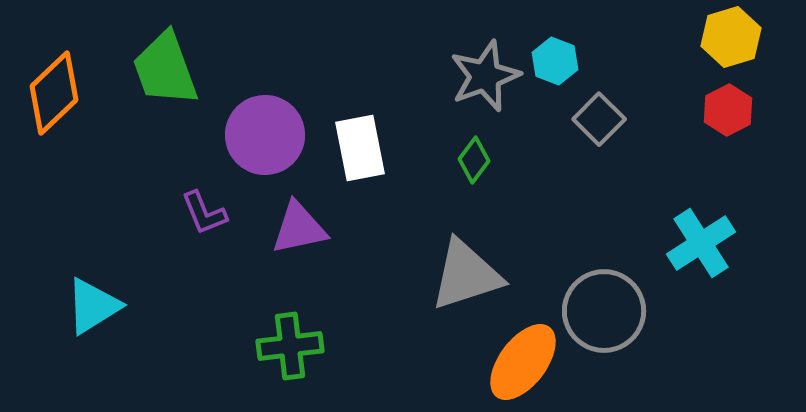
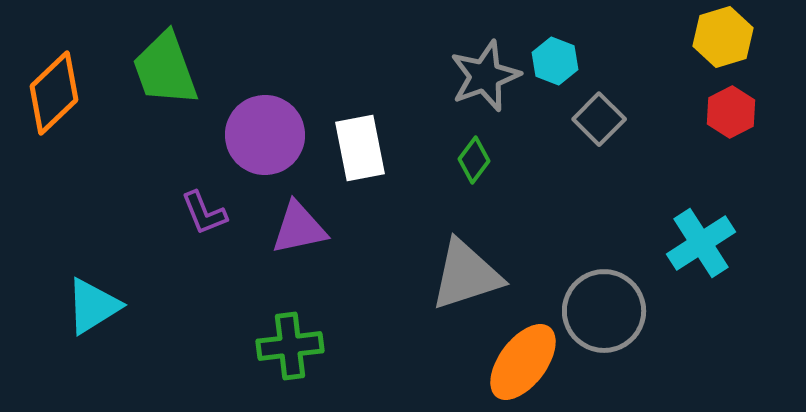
yellow hexagon: moved 8 px left
red hexagon: moved 3 px right, 2 px down
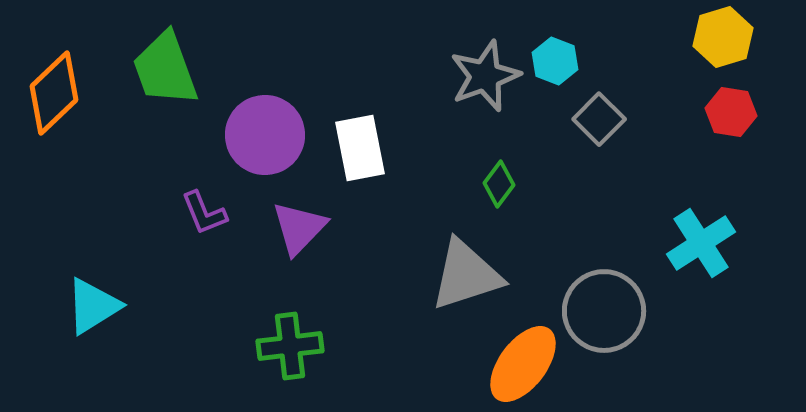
red hexagon: rotated 24 degrees counterclockwise
green diamond: moved 25 px right, 24 px down
purple triangle: rotated 34 degrees counterclockwise
orange ellipse: moved 2 px down
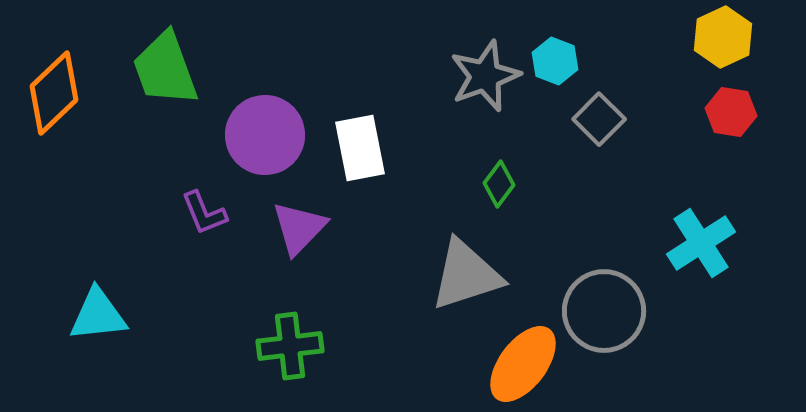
yellow hexagon: rotated 8 degrees counterclockwise
cyan triangle: moved 5 px right, 9 px down; rotated 26 degrees clockwise
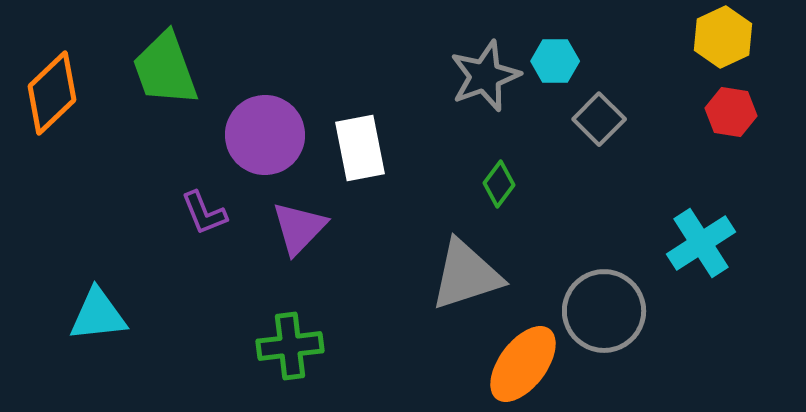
cyan hexagon: rotated 21 degrees counterclockwise
orange diamond: moved 2 px left
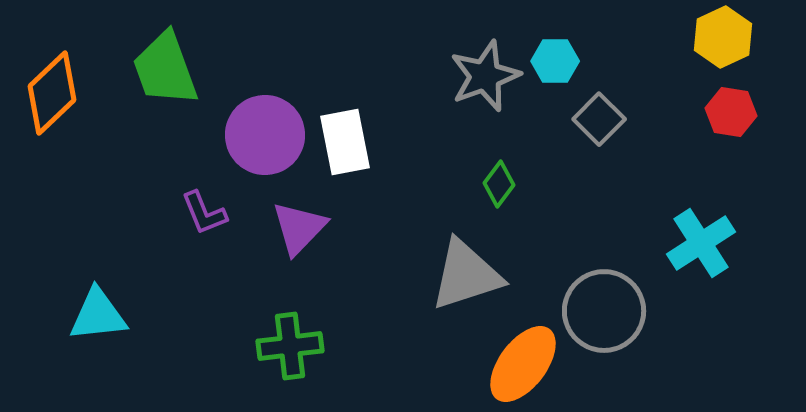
white rectangle: moved 15 px left, 6 px up
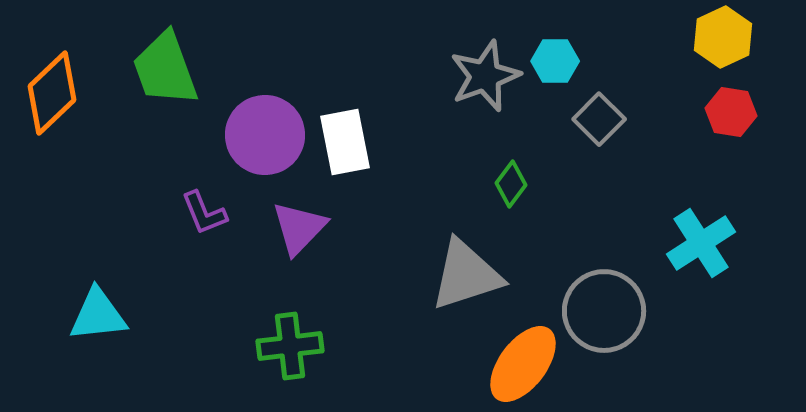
green diamond: moved 12 px right
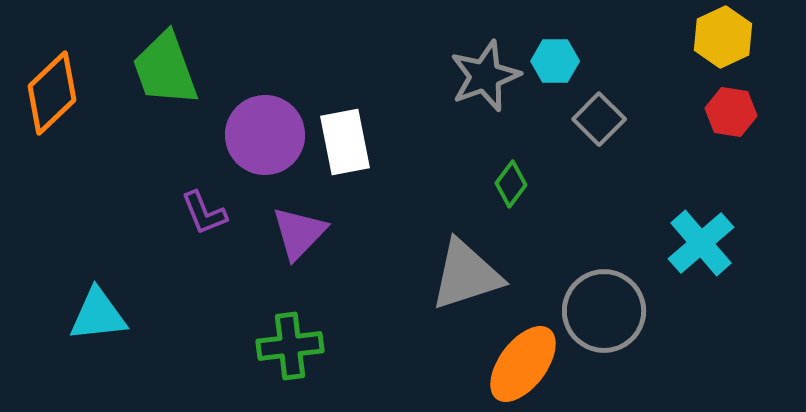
purple triangle: moved 5 px down
cyan cross: rotated 8 degrees counterclockwise
